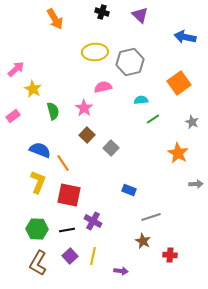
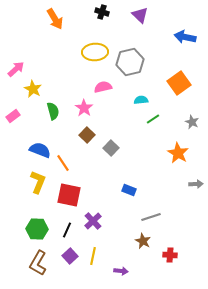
purple cross: rotated 18 degrees clockwise
black line: rotated 56 degrees counterclockwise
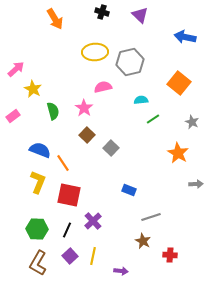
orange square: rotated 15 degrees counterclockwise
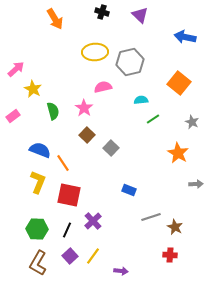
brown star: moved 32 px right, 14 px up
yellow line: rotated 24 degrees clockwise
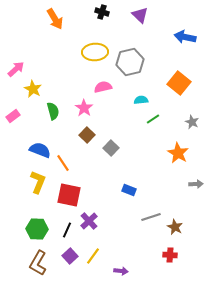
purple cross: moved 4 px left
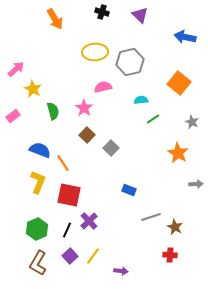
green hexagon: rotated 25 degrees counterclockwise
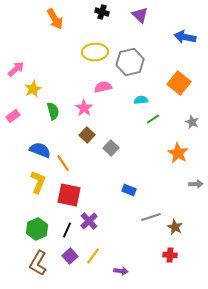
yellow star: rotated 18 degrees clockwise
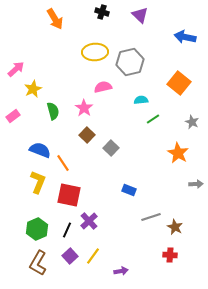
purple arrow: rotated 16 degrees counterclockwise
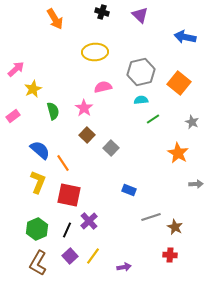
gray hexagon: moved 11 px right, 10 px down
blue semicircle: rotated 20 degrees clockwise
purple arrow: moved 3 px right, 4 px up
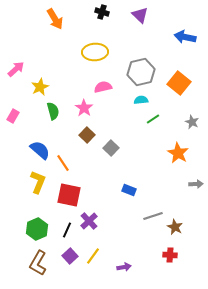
yellow star: moved 7 px right, 2 px up
pink rectangle: rotated 24 degrees counterclockwise
gray line: moved 2 px right, 1 px up
